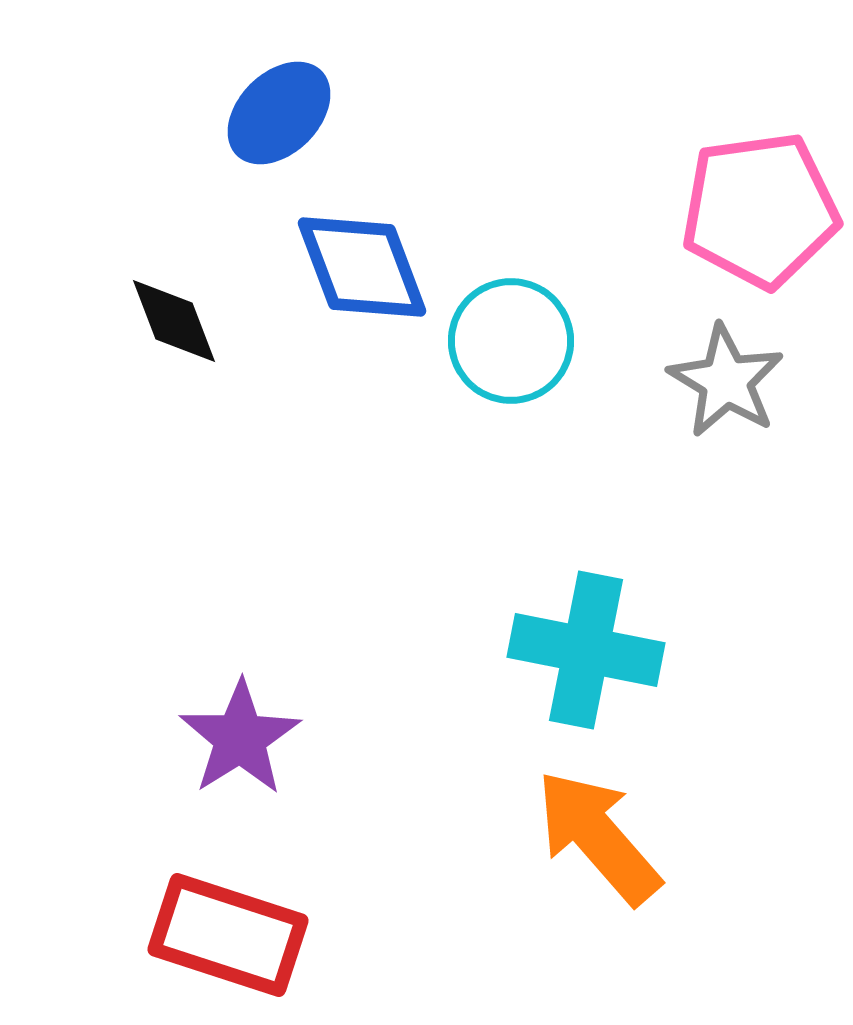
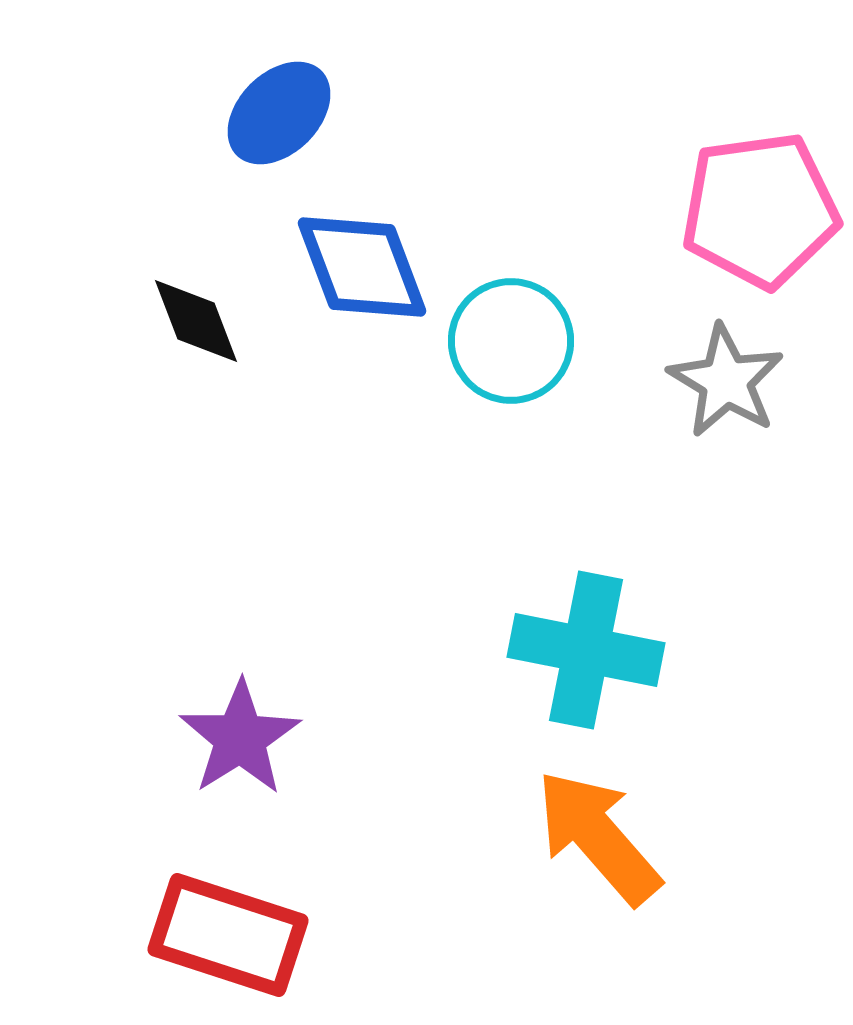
black diamond: moved 22 px right
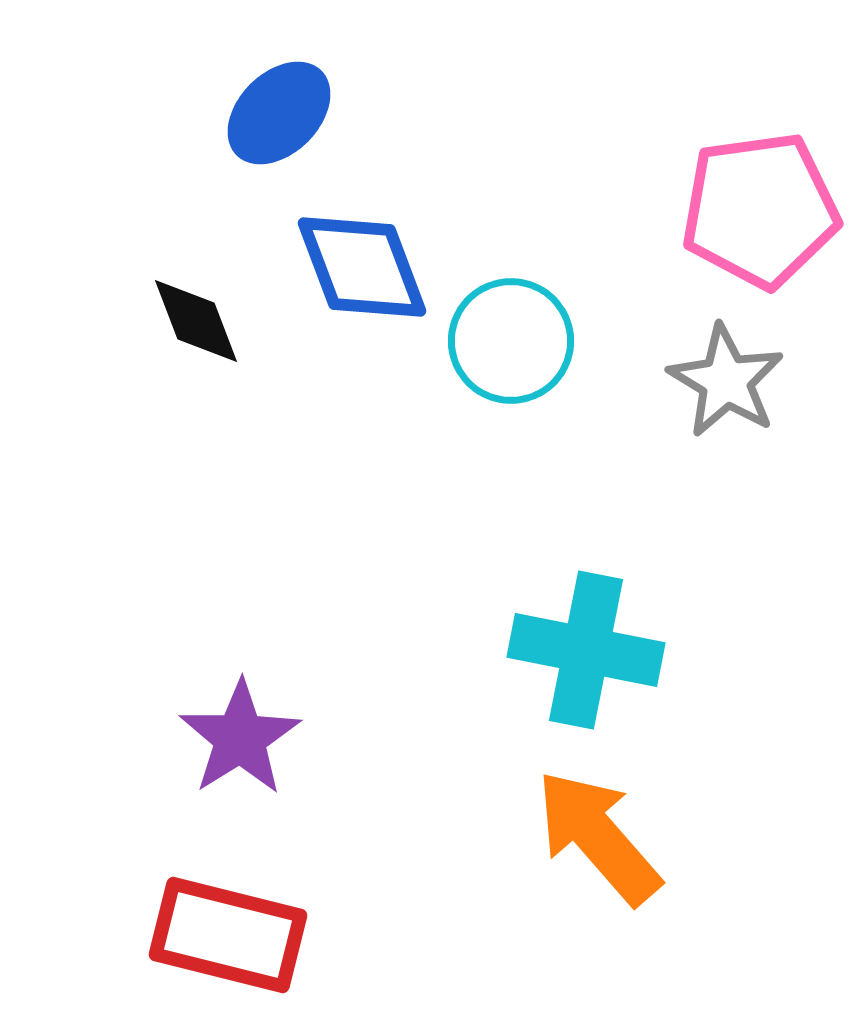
red rectangle: rotated 4 degrees counterclockwise
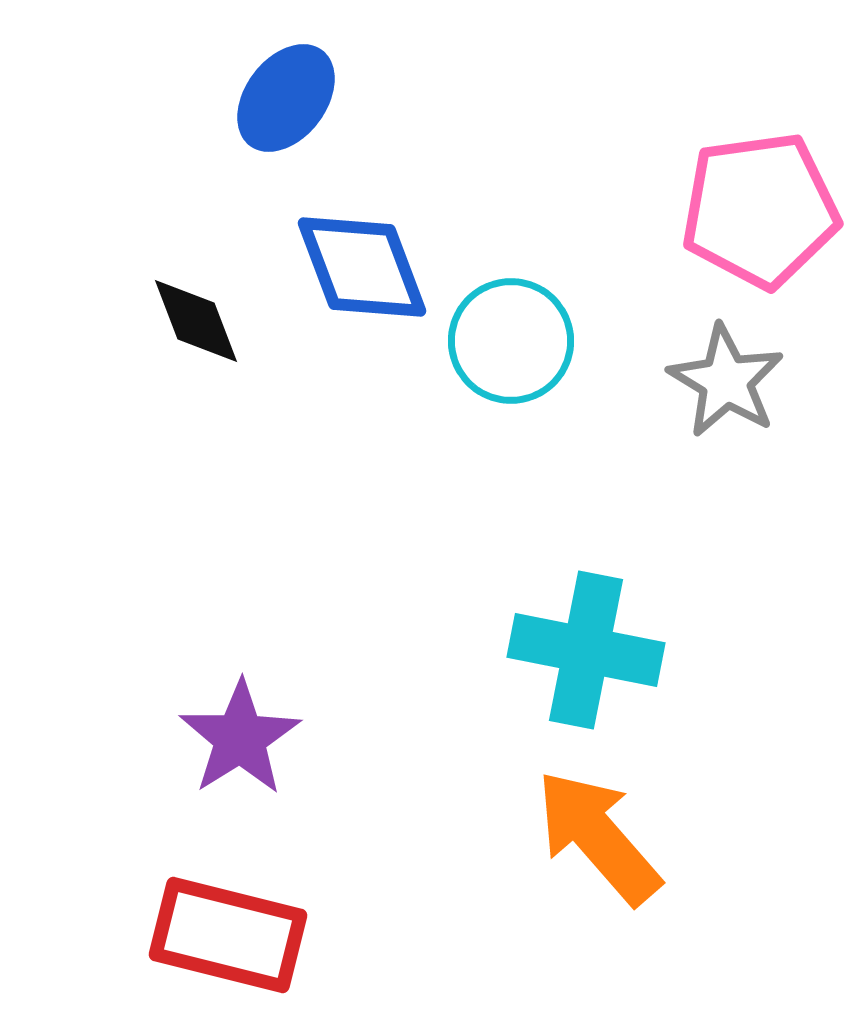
blue ellipse: moved 7 px right, 15 px up; rotated 8 degrees counterclockwise
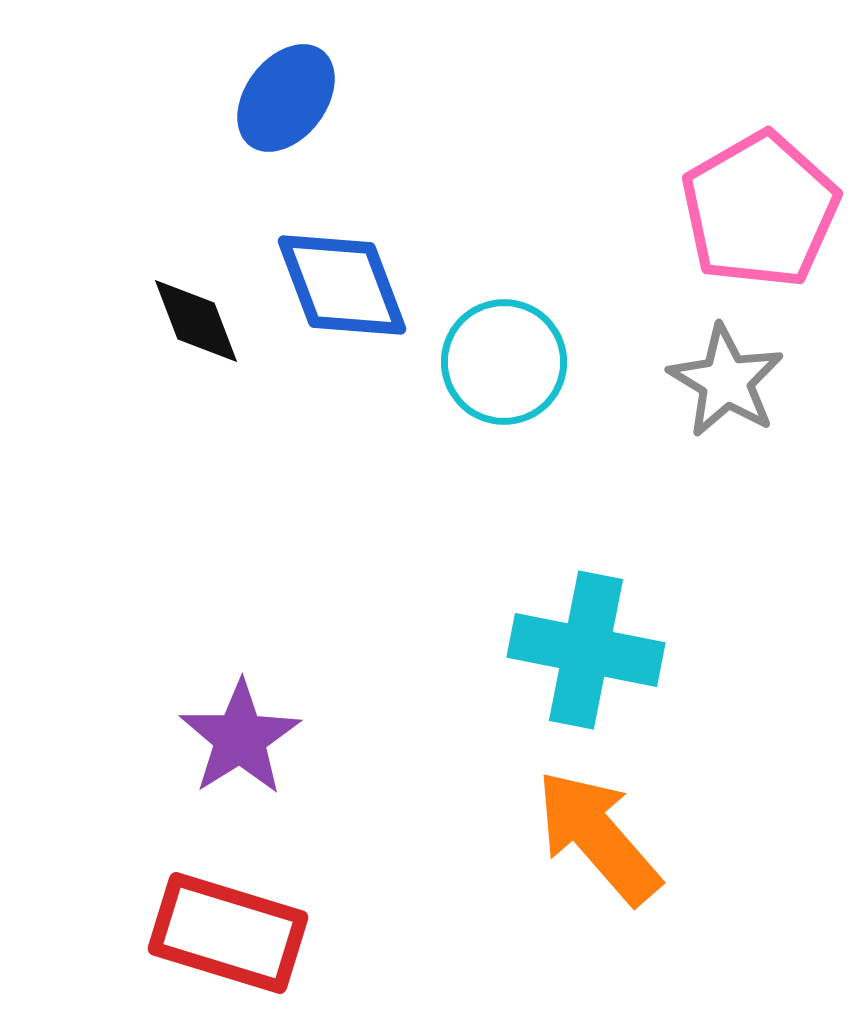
pink pentagon: rotated 22 degrees counterclockwise
blue diamond: moved 20 px left, 18 px down
cyan circle: moved 7 px left, 21 px down
red rectangle: moved 2 px up; rotated 3 degrees clockwise
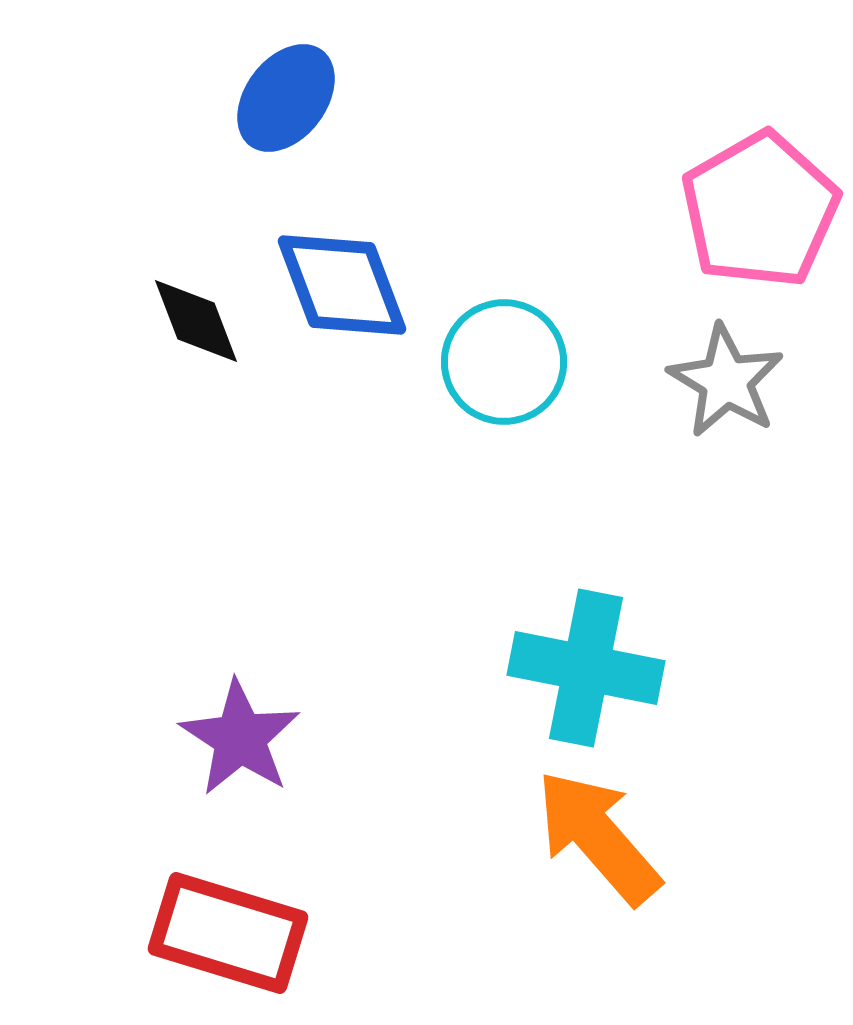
cyan cross: moved 18 px down
purple star: rotated 7 degrees counterclockwise
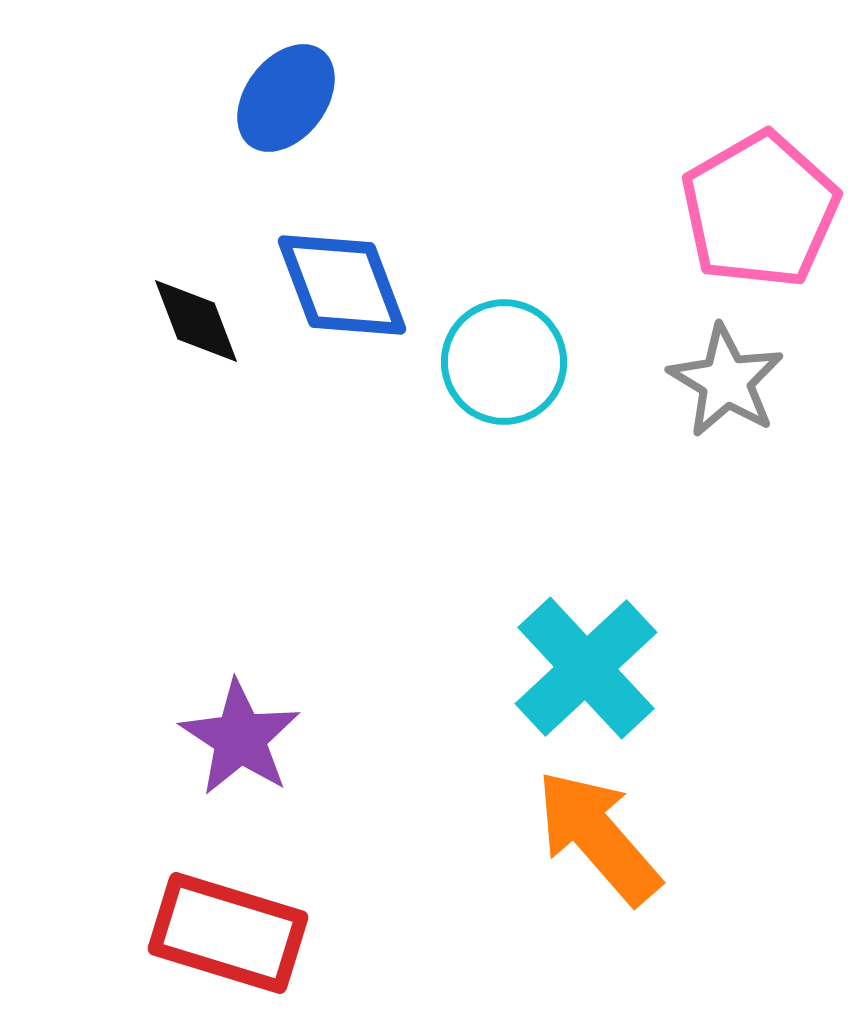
cyan cross: rotated 36 degrees clockwise
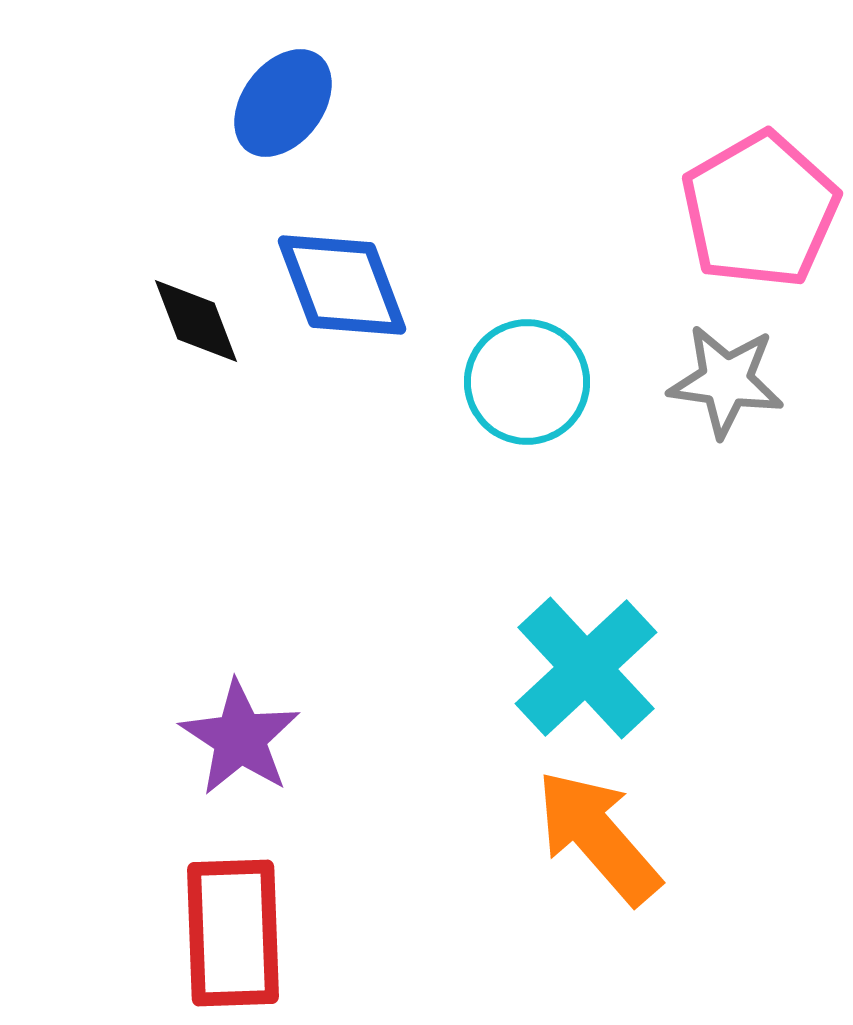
blue ellipse: moved 3 px left, 5 px down
cyan circle: moved 23 px right, 20 px down
gray star: rotated 23 degrees counterclockwise
red rectangle: moved 5 px right; rotated 71 degrees clockwise
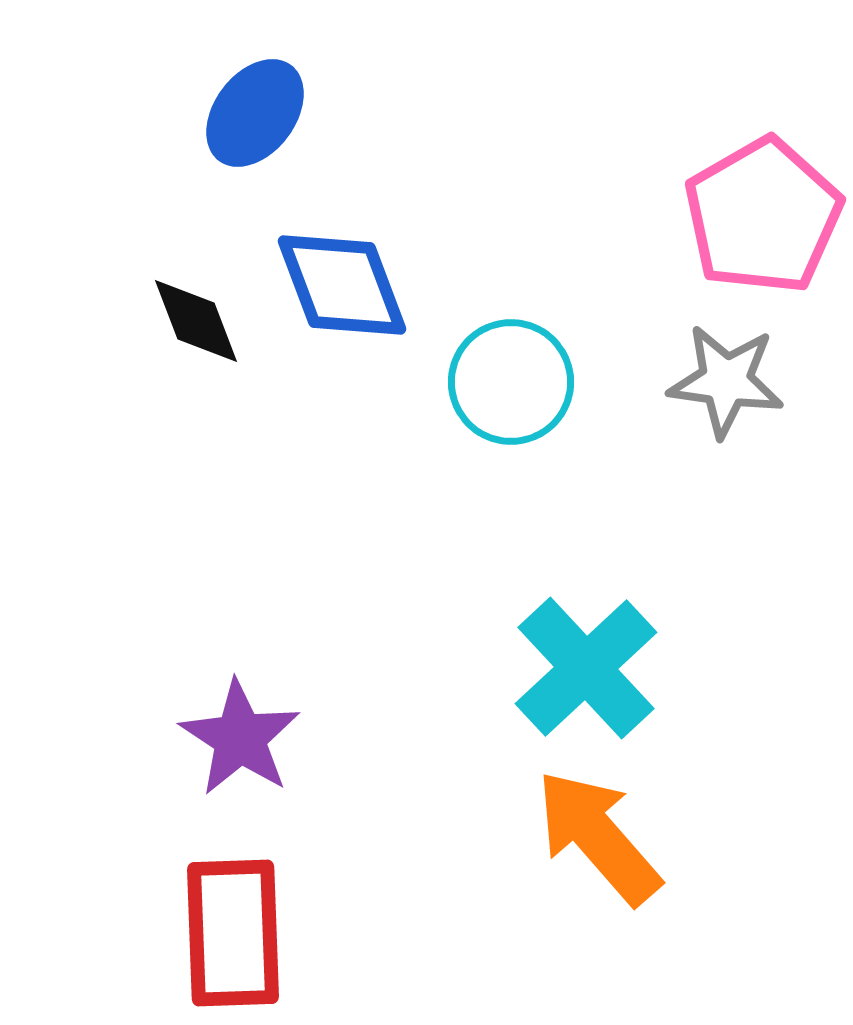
blue ellipse: moved 28 px left, 10 px down
pink pentagon: moved 3 px right, 6 px down
cyan circle: moved 16 px left
